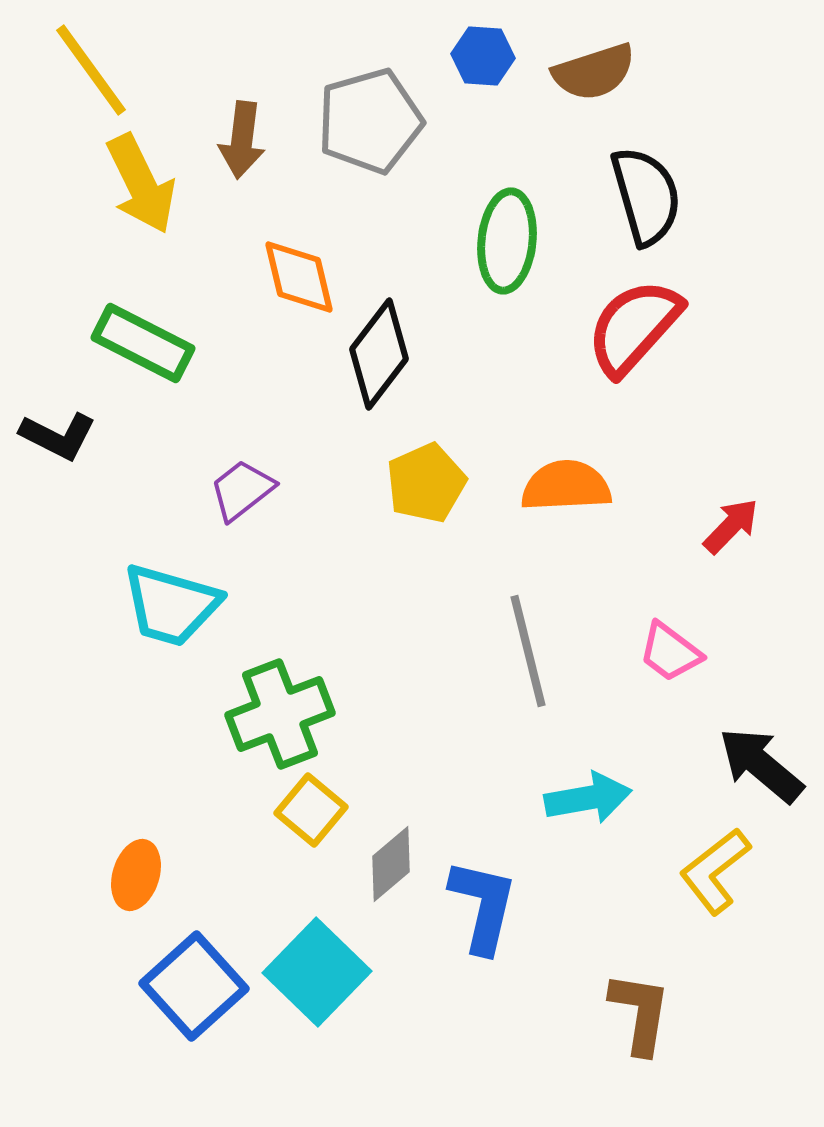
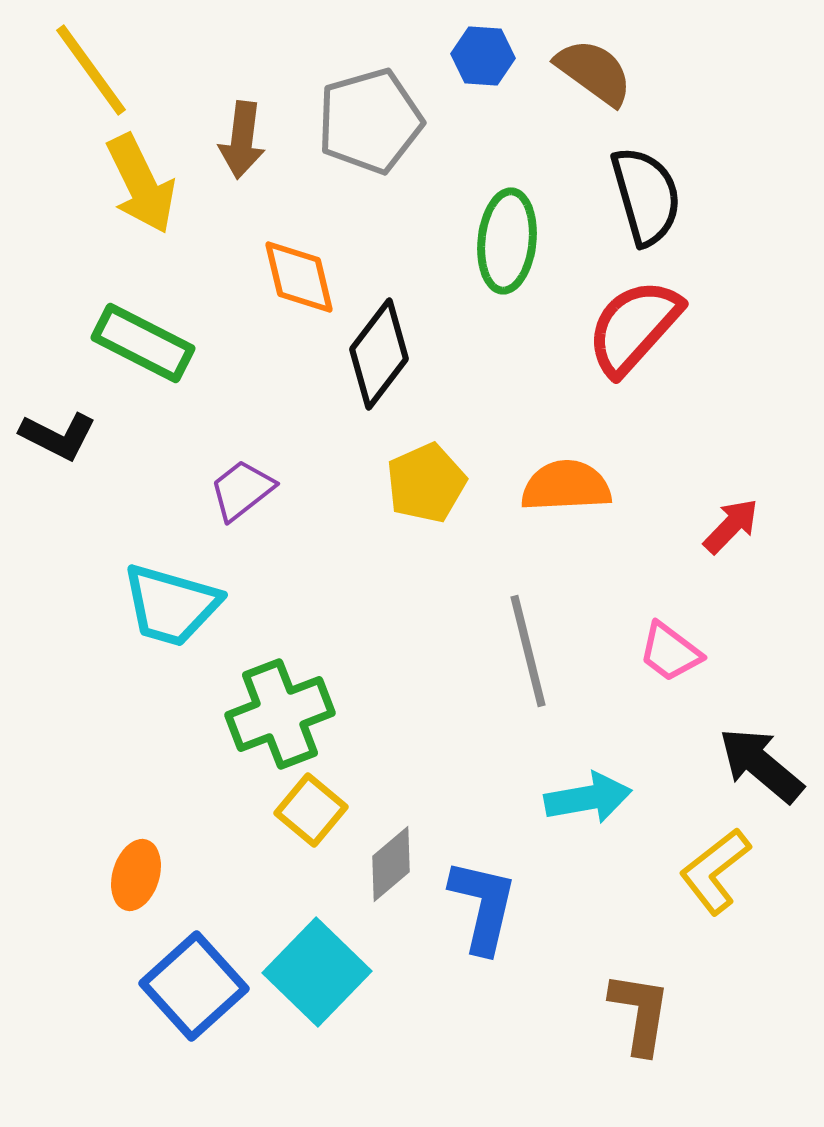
brown semicircle: rotated 126 degrees counterclockwise
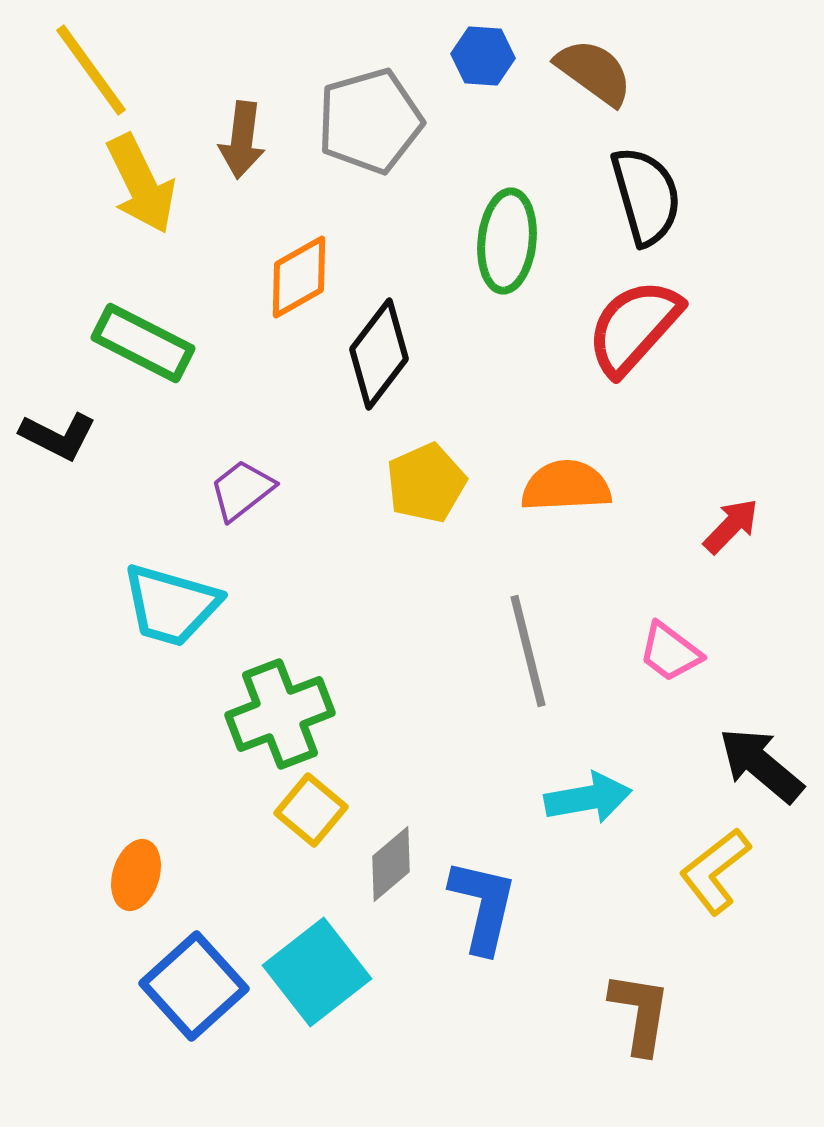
orange diamond: rotated 74 degrees clockwise
cyan square: rotated 8 degrees clockwise
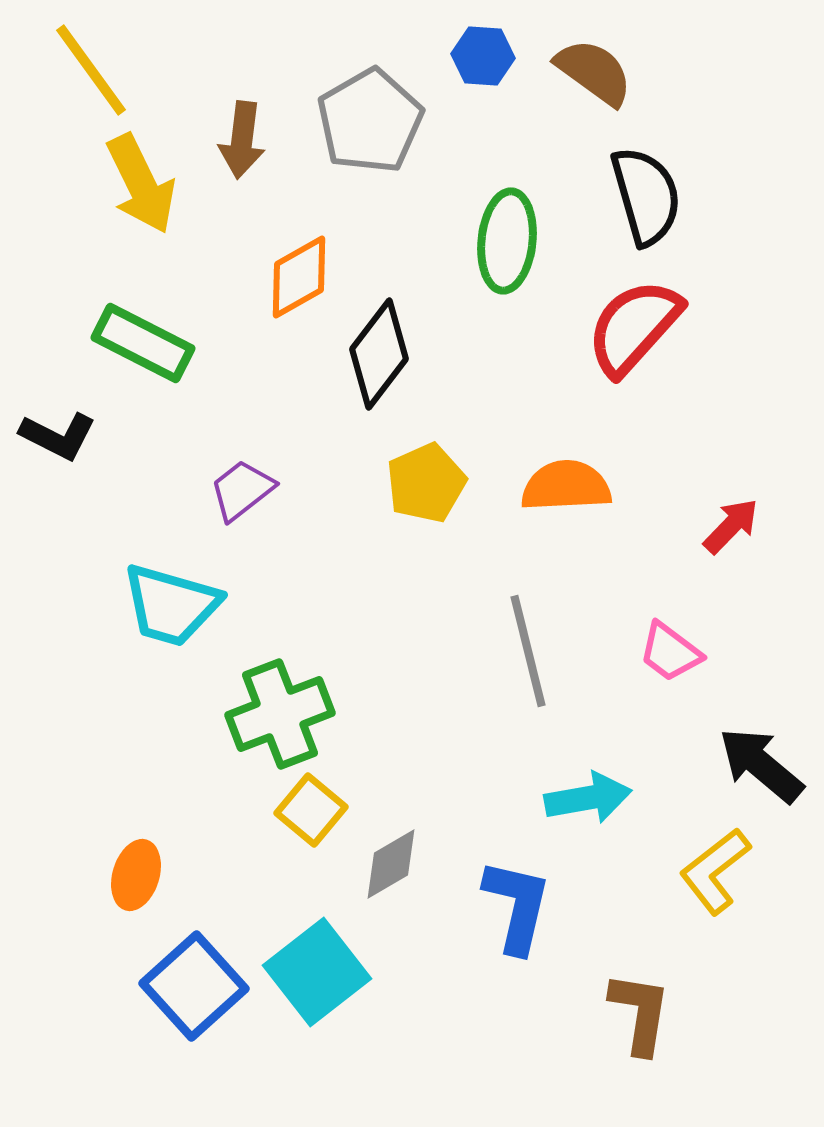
gray pentagon: rotated 14 degrees counterclockwise
gray diamond: rotated 10 degrees clockwise
blue L-shape: moved 34 px right
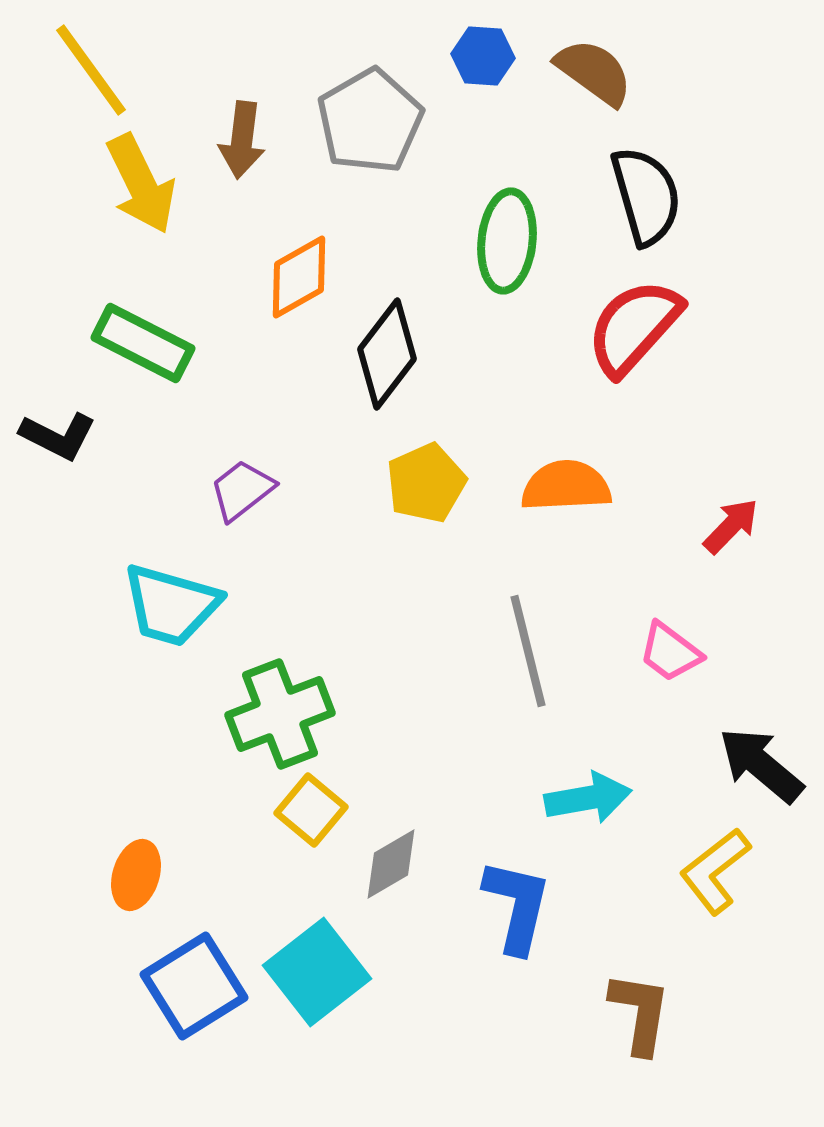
black diamond: moved 8 px right
blue square: rotated 10 degrees clockwise
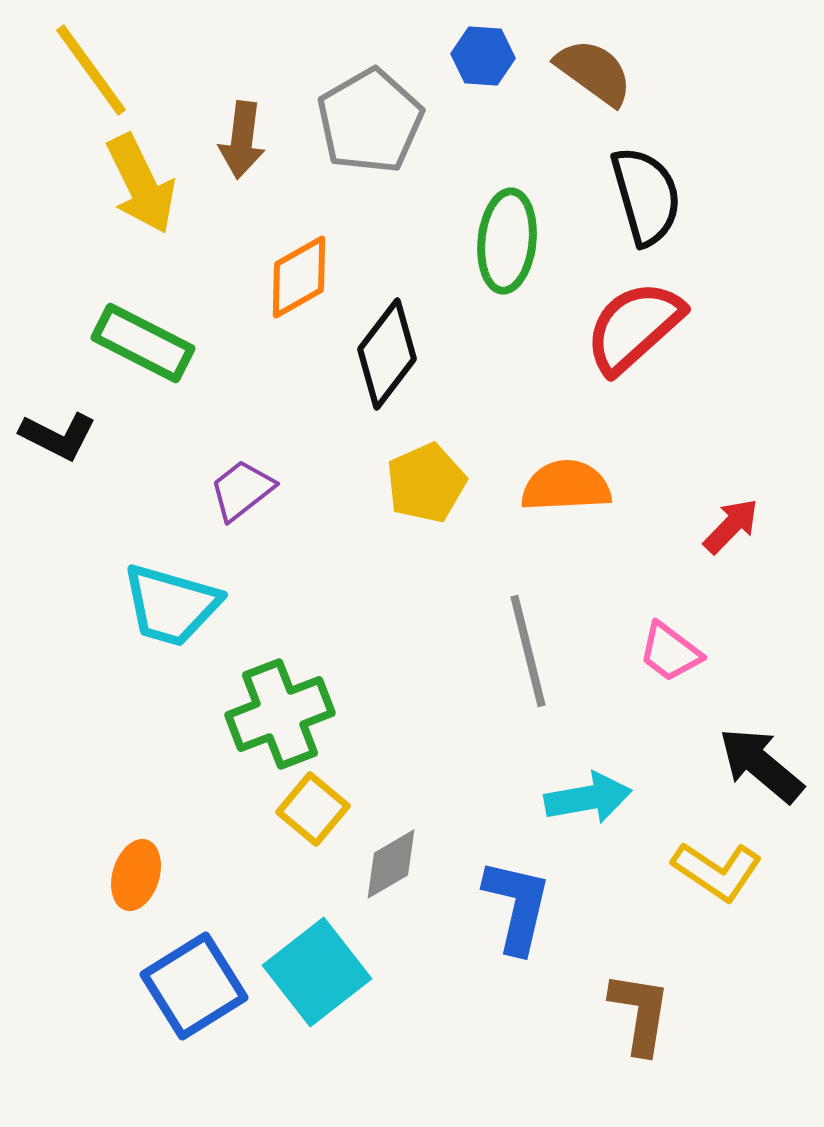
red semicircle: rotated 6 degrees clockwise
yellow square: moved 2 px right, 1 px up
yellow L-shape: moved 2 px right; rotated 108 degrees counterclockwise
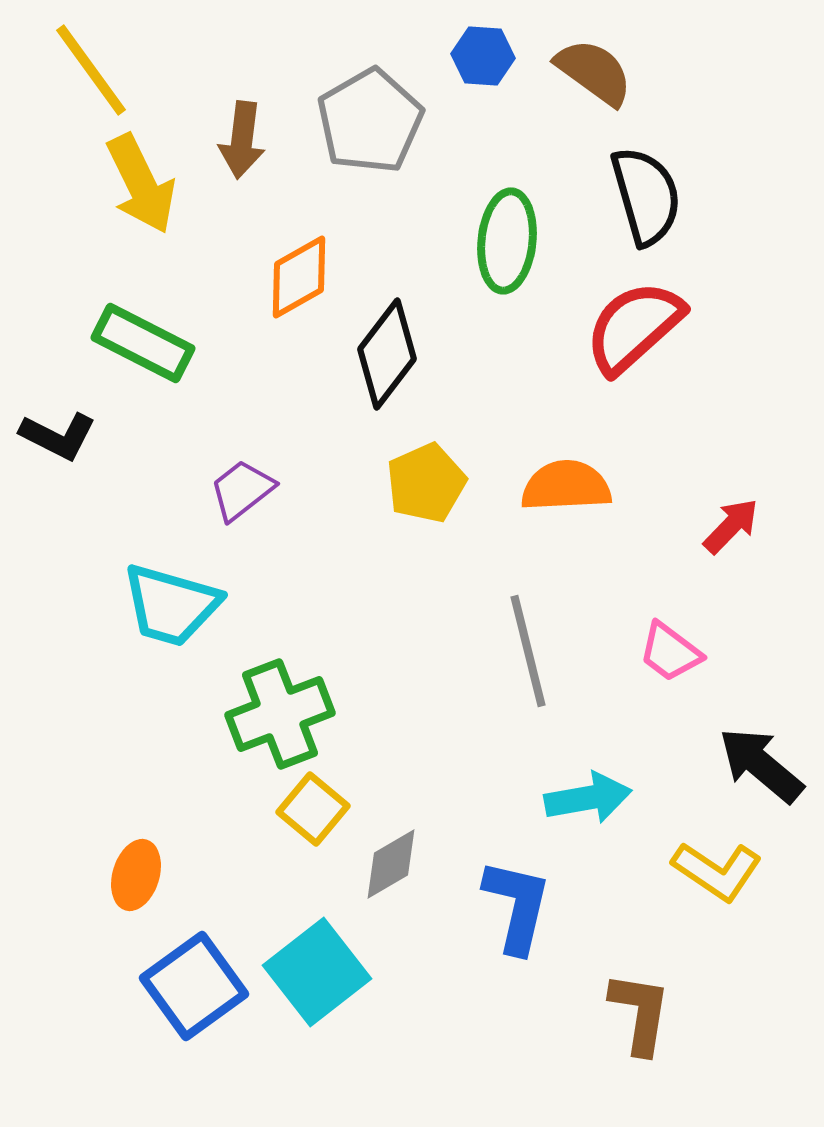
blue square: rotated 4 degrees counterclockwise
